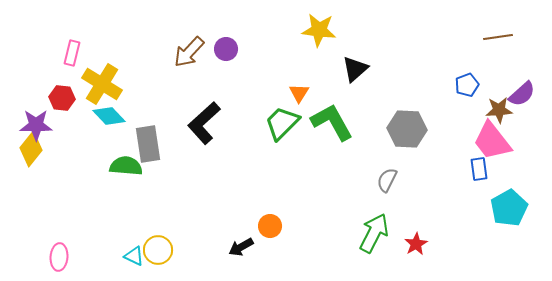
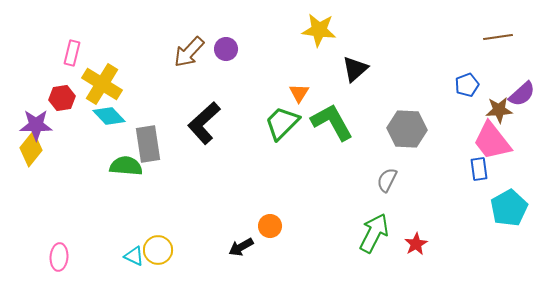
red hexagon: rotated 15 degrees counterclockwise
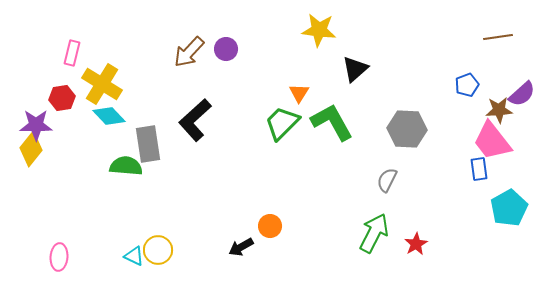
black L-shape: moved 9 px left, 3 px up
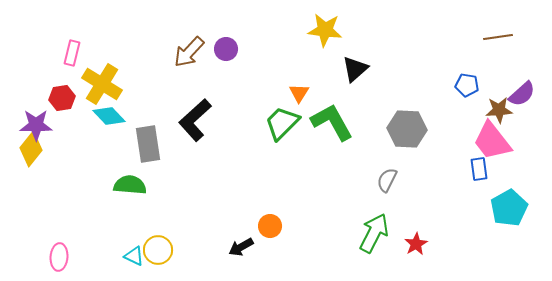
yellow star: moved 6 px right
blue pentagon: rotated 30 degrees clockwise
green semicircle: moved 4 px right, 19 px down
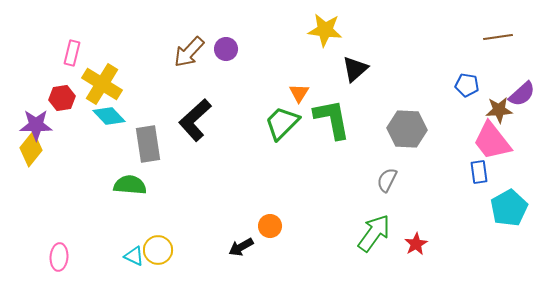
green L-shape: moved 3 px up; rotated 18 degrees clockwise
blue rectangle: moved 3 px down
green arrow: rotated 9 degrees clockwise
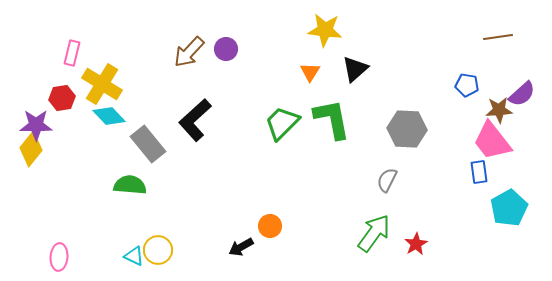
orange triangle: moved 11 px right, 21 px up
gray rectangle: rotated 30 degrees counterclockwise
